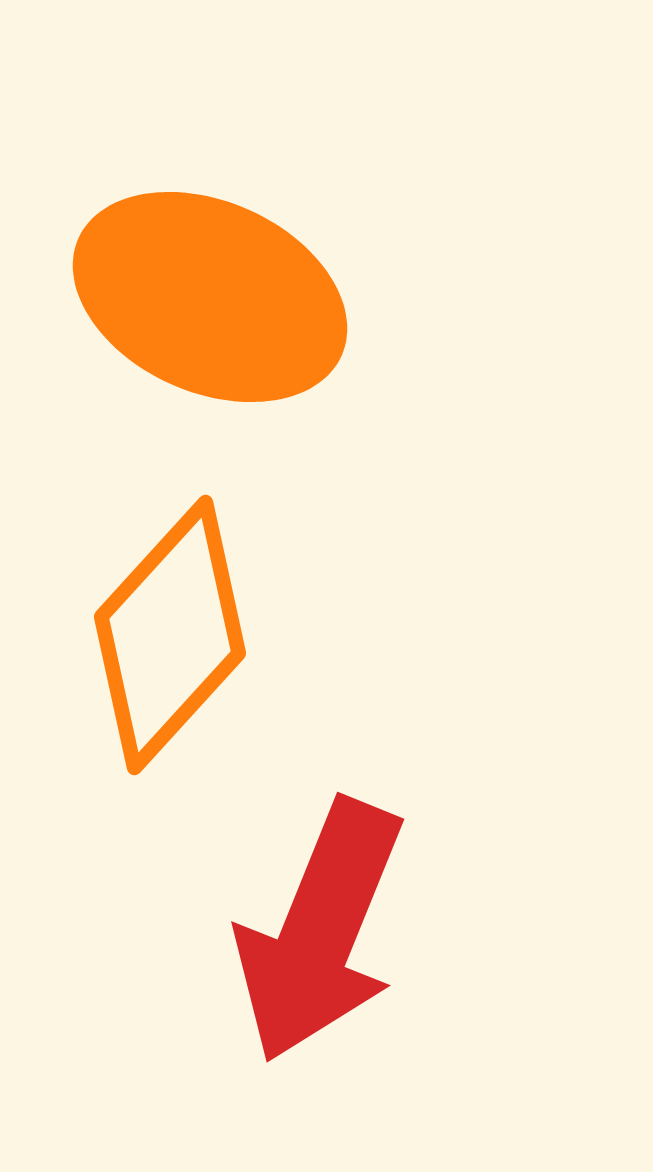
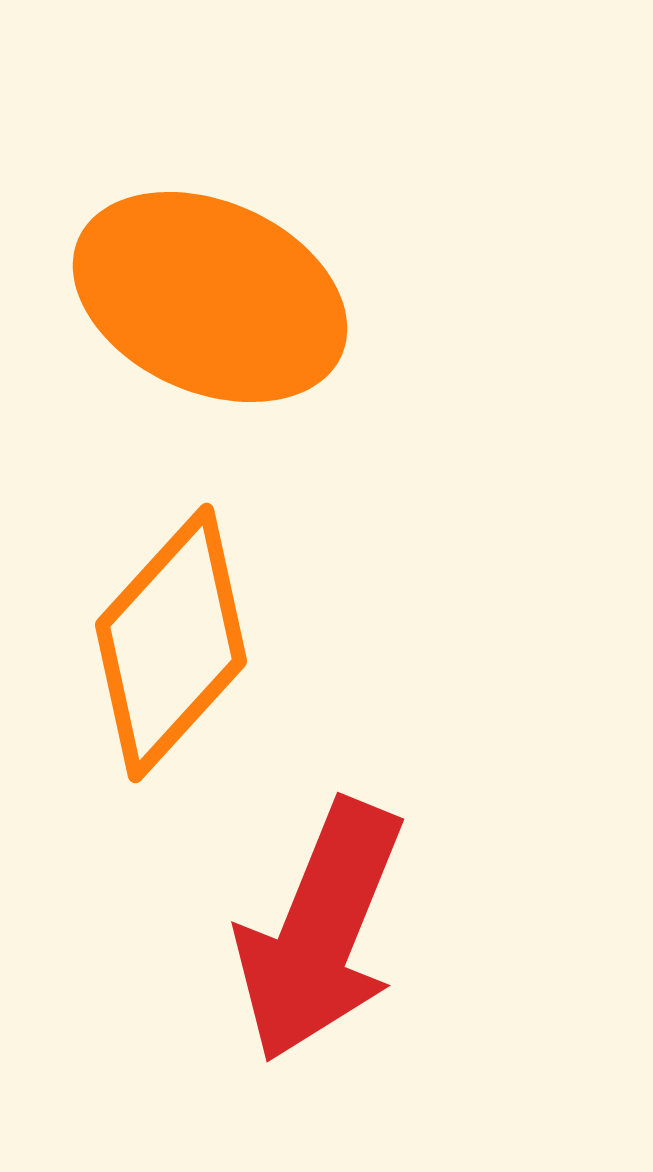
orange diamond: moved 1 px right, 8 px down
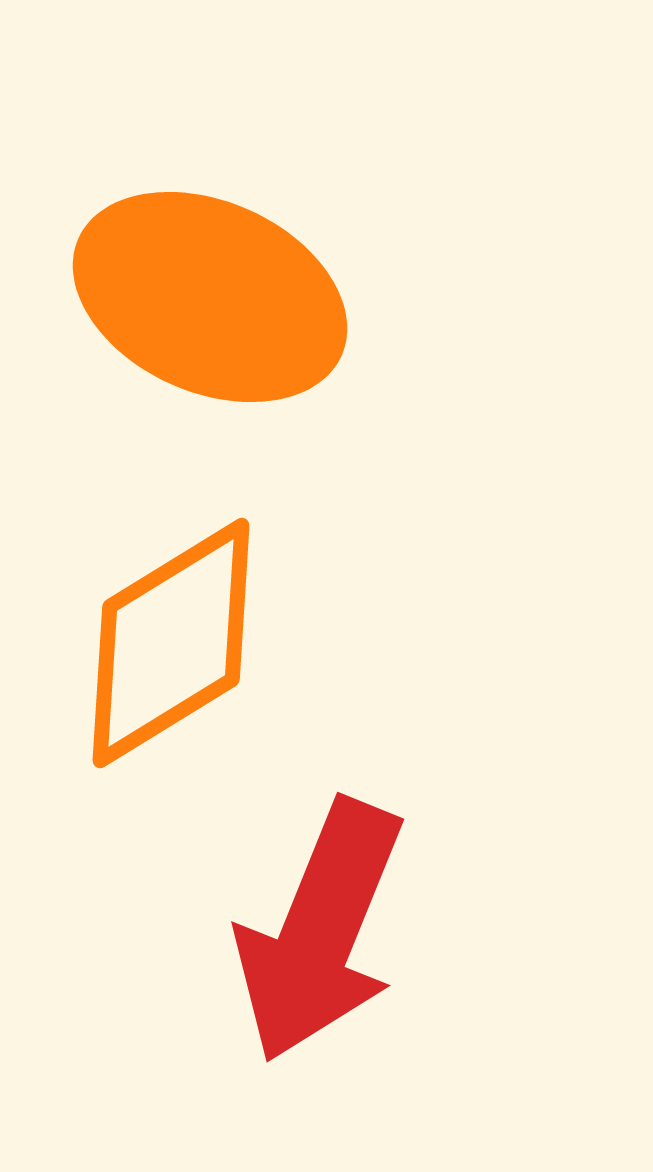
orange diamond: rotated 16 degrees clockwise
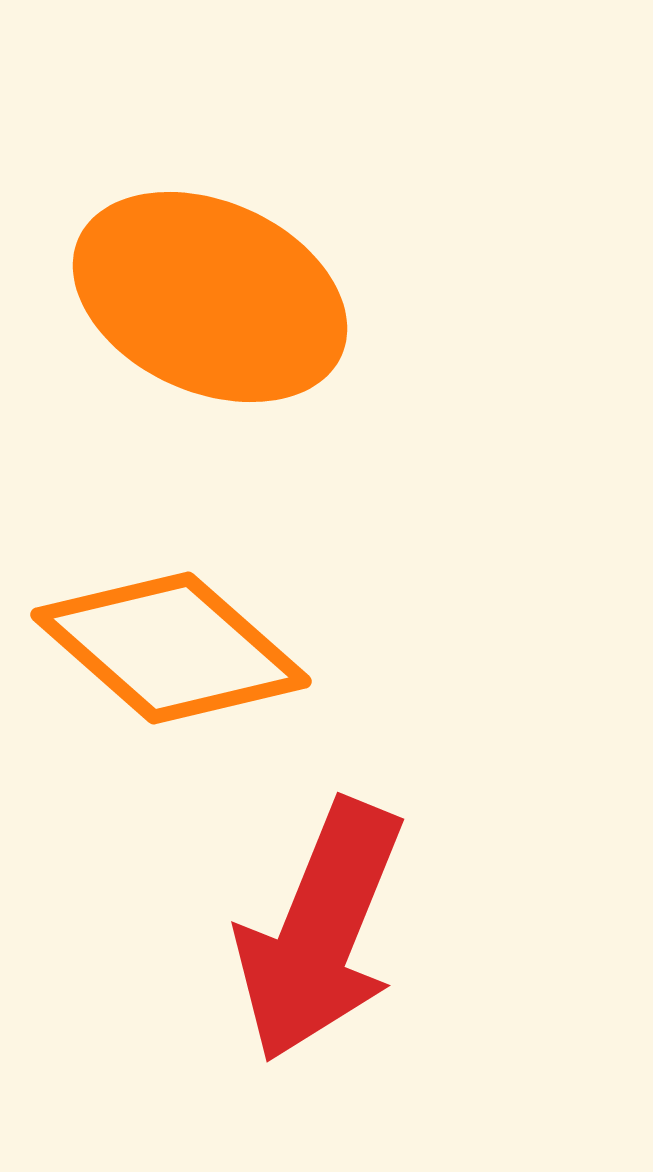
orange diamond: moved 5 px down; rotated 73 degrees clockwise
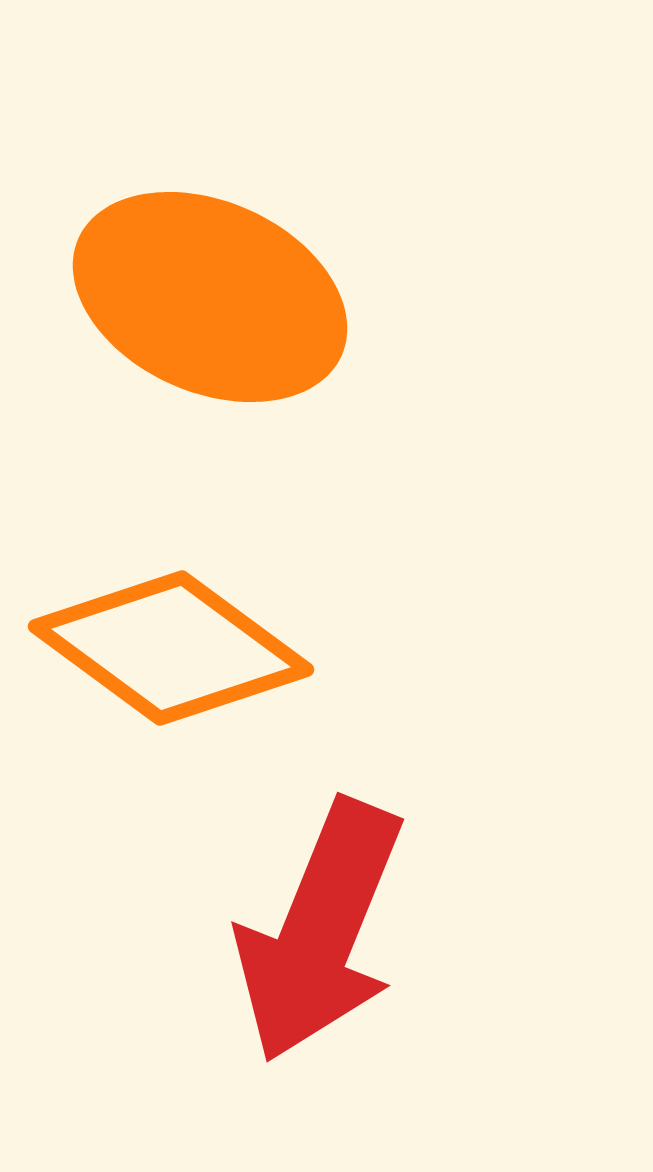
orange diamond: rotated 5 degrees counterclockwise
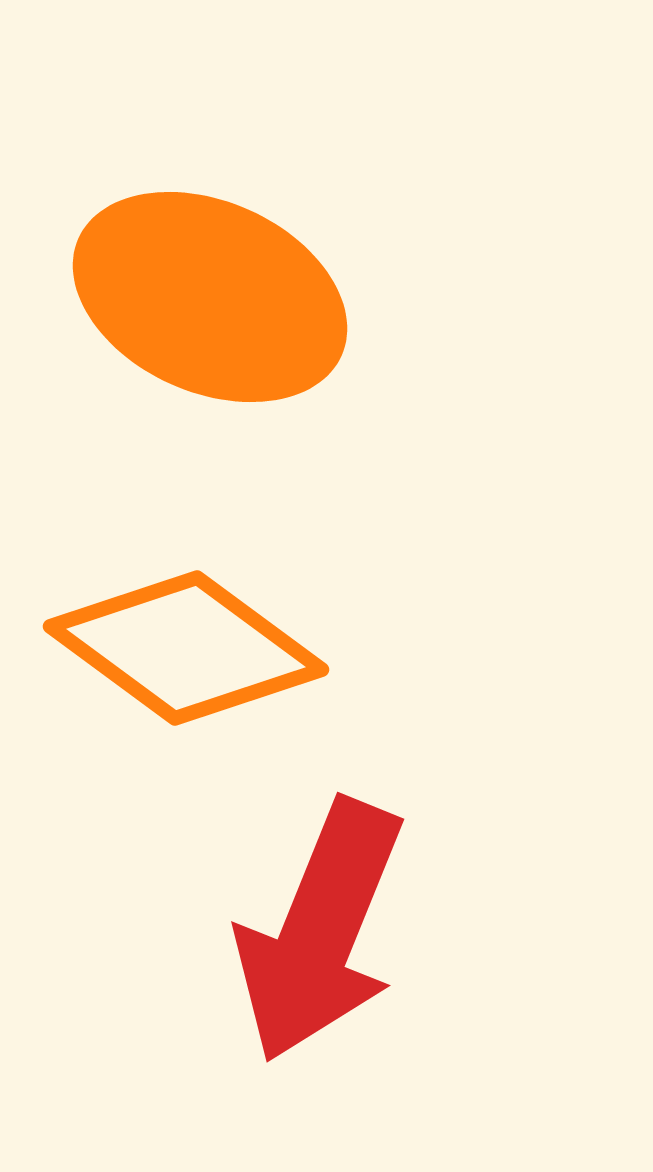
orange diamond: moved 15 px right
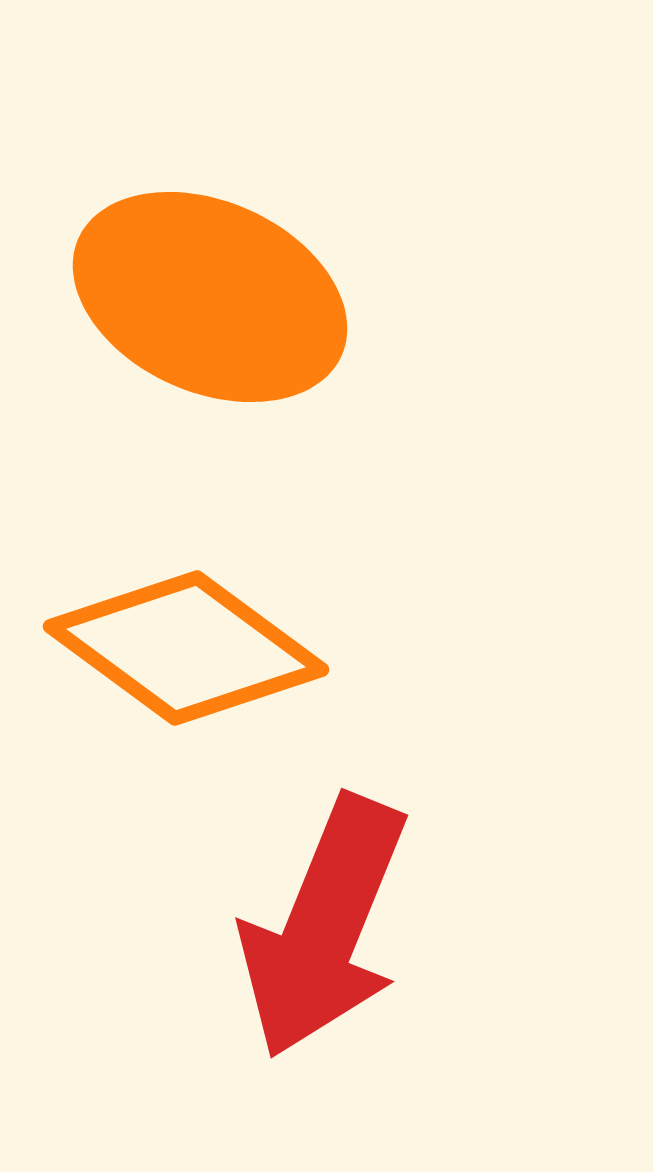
red arrow: moved 4 px right, 4 px up
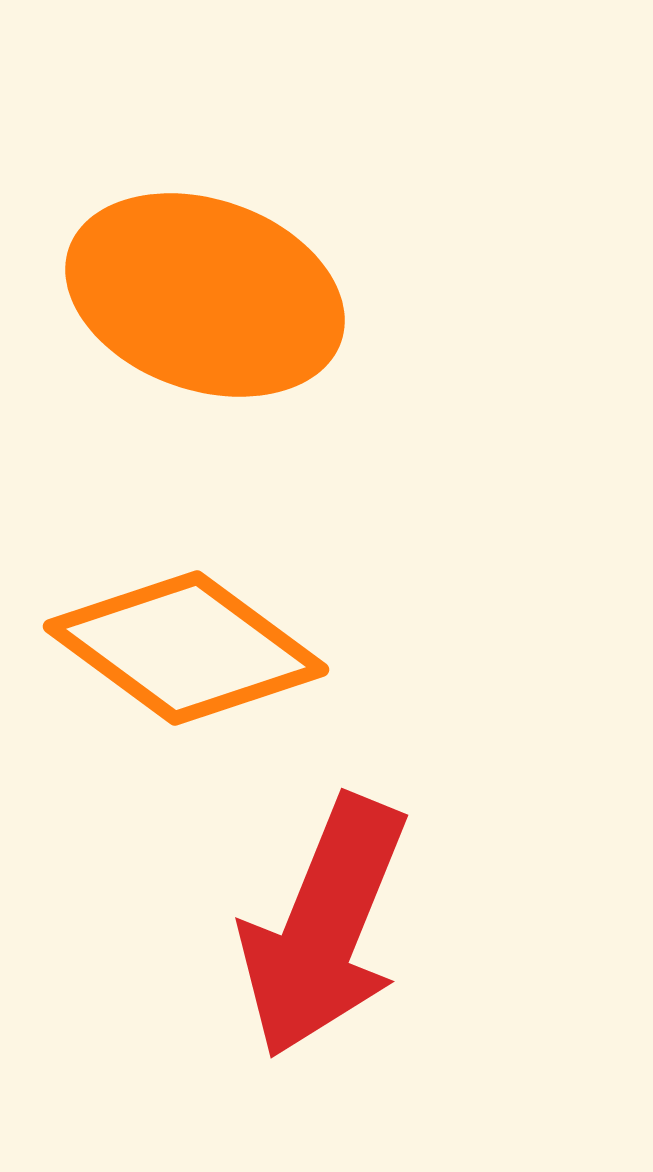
orange ellipse: moved 5 px left, 2 px up; rotated 5 degrees counterclockwise
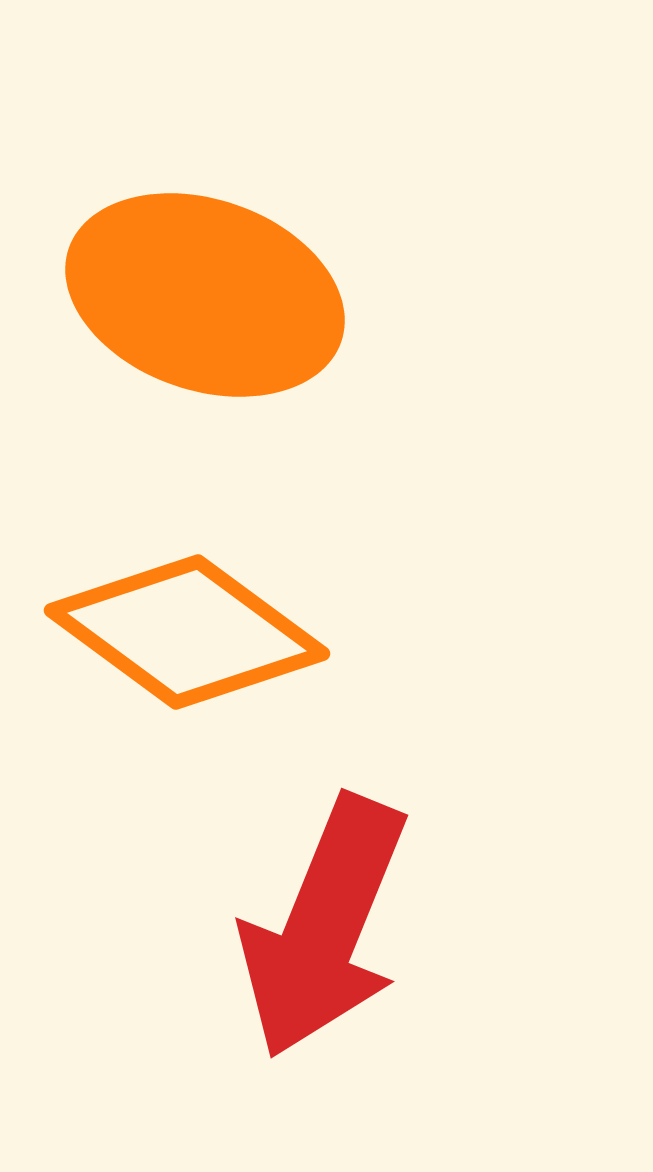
orange diamond: moved 1 px right, 16 px up
